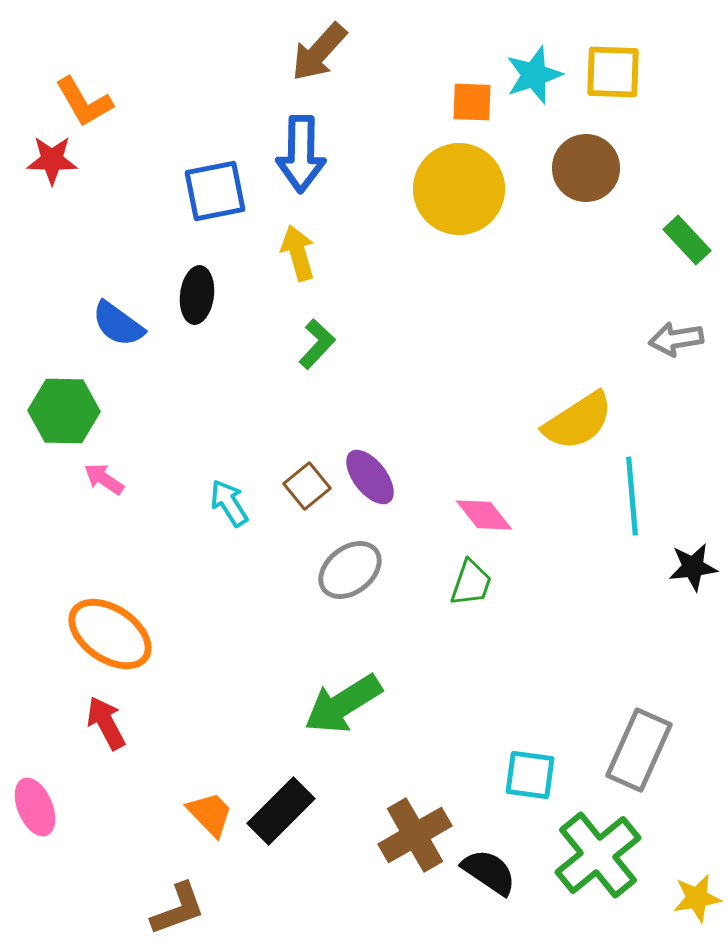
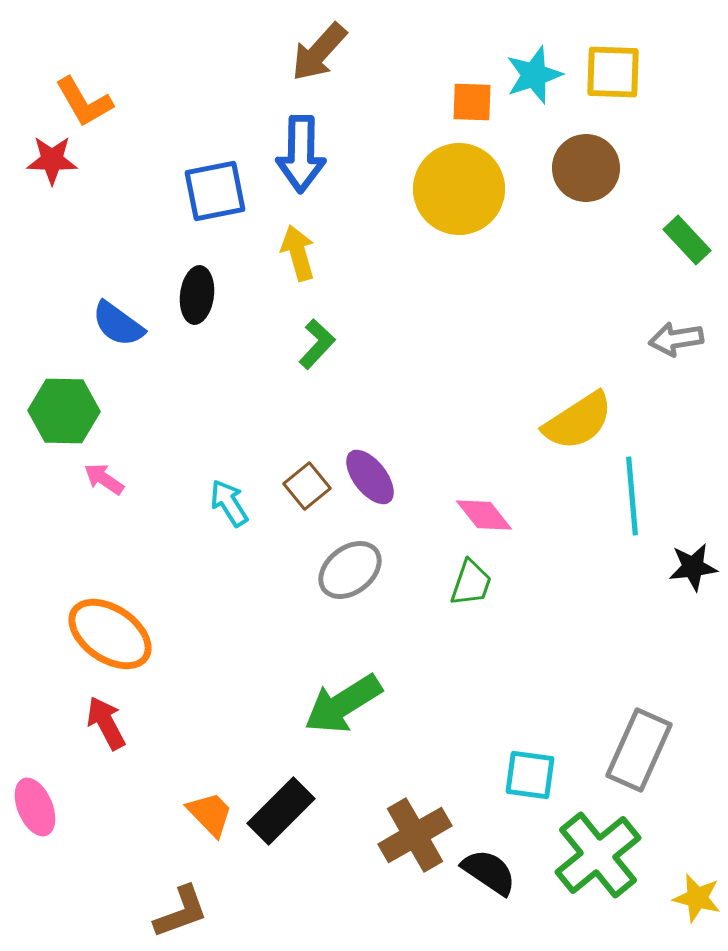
yellow star: rotated 24 degrees clockwise
brown L-shape: moved 3 px right, 3 px down
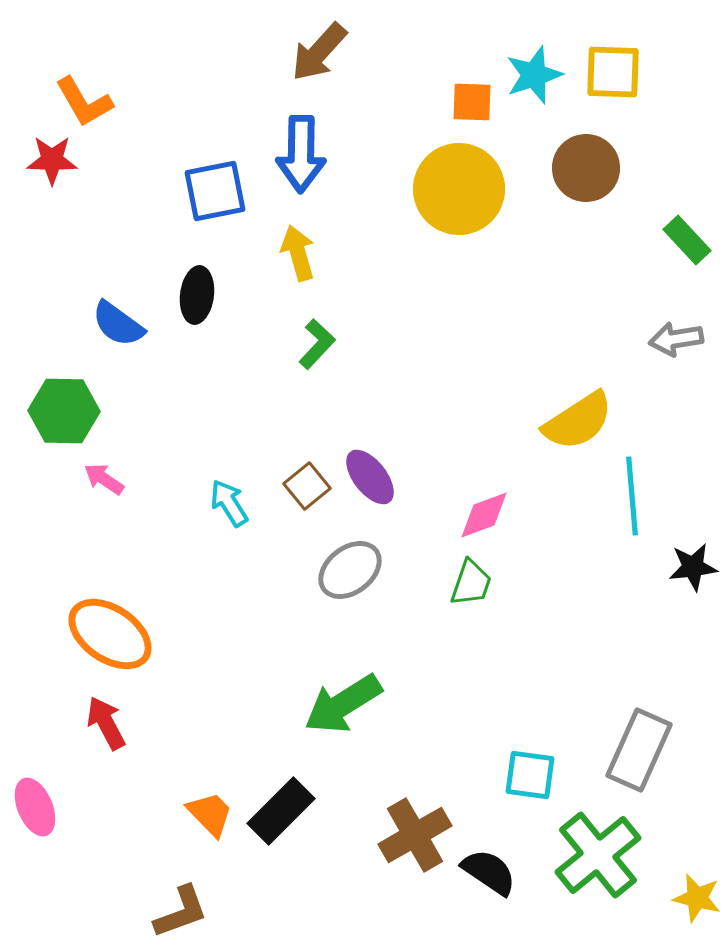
pink diamond: rotated 72 degrees counterclockwise
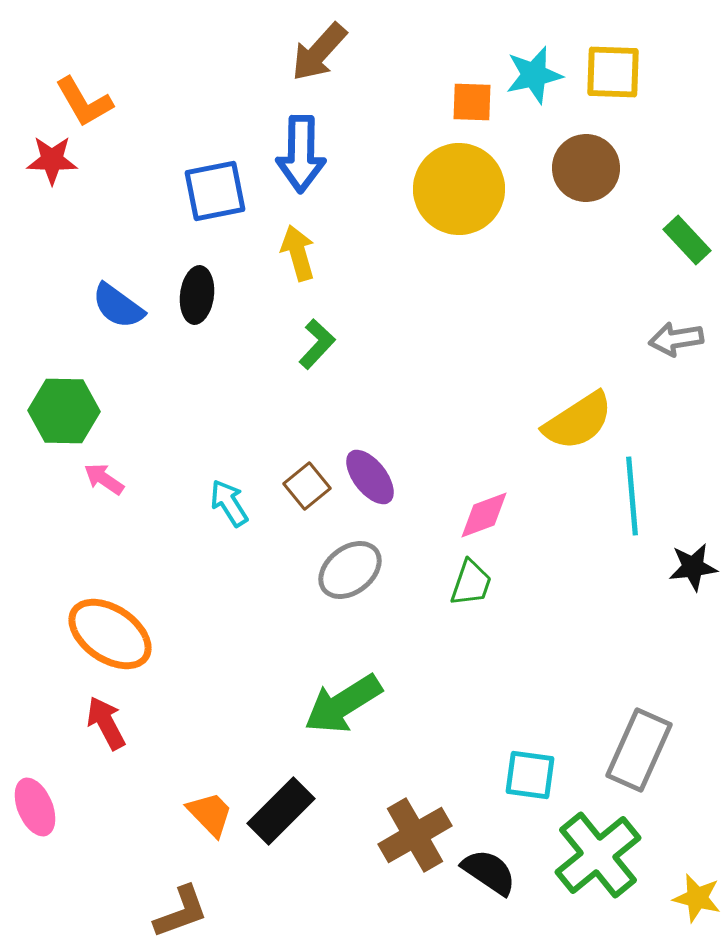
cyan star: rotated 6 degrees clockwise
blue semicircle: moved 18 px up
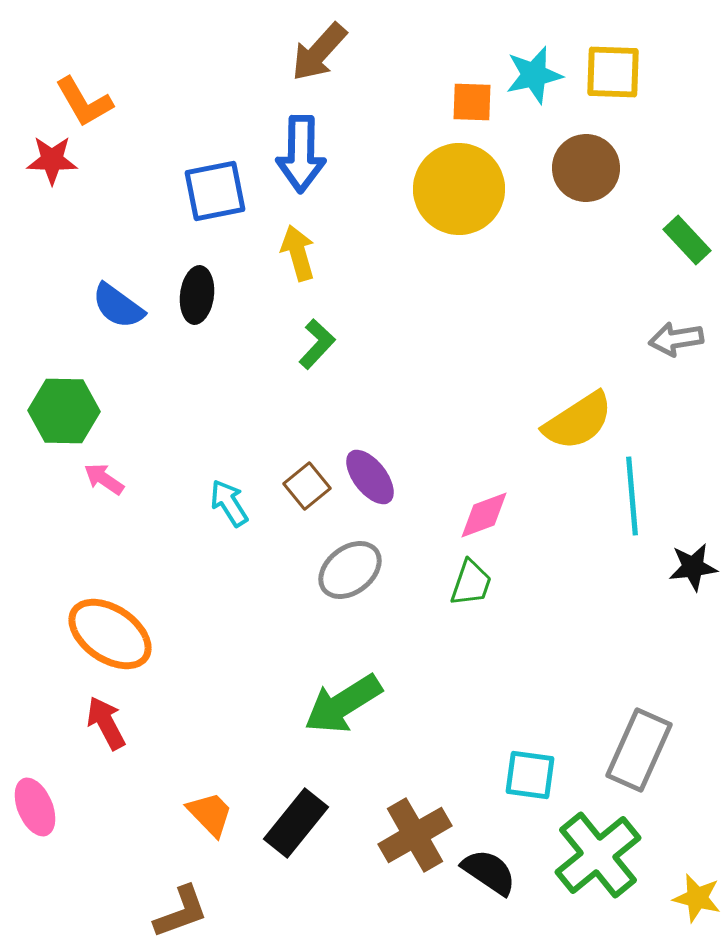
black rectangle: moved 15 px right, 12 px down; rotated 6 degrees counterclockwise
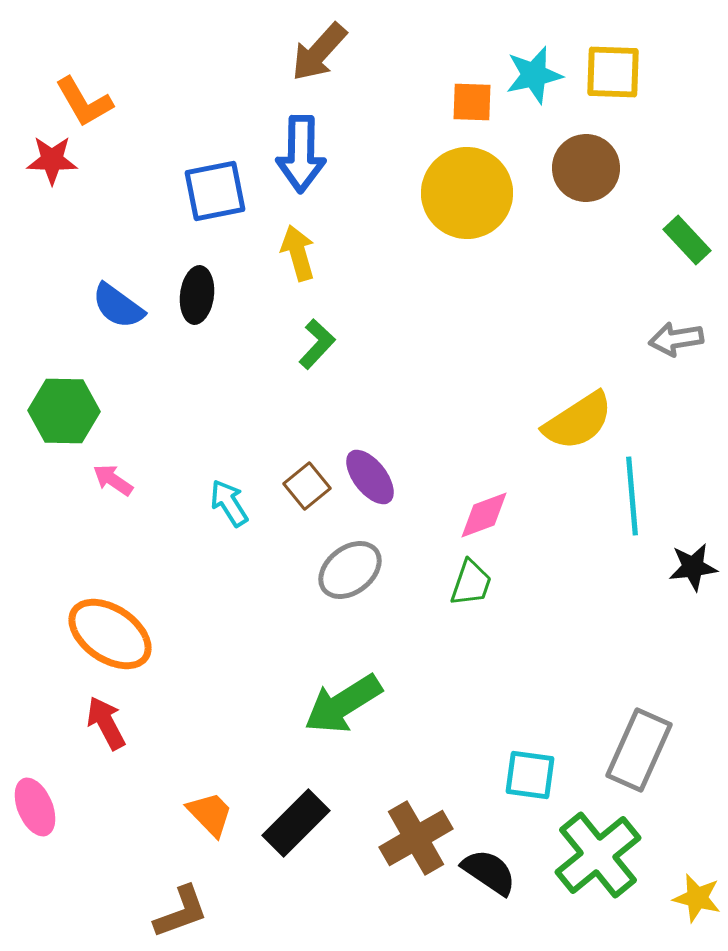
yellow circle: moved 8 px right, 4 px down
pink arrow: moved 9 px right, 1 px down
black rectangle: rotated 6 degrees clockwise
brown cross: moved 1 px right, 3 px down
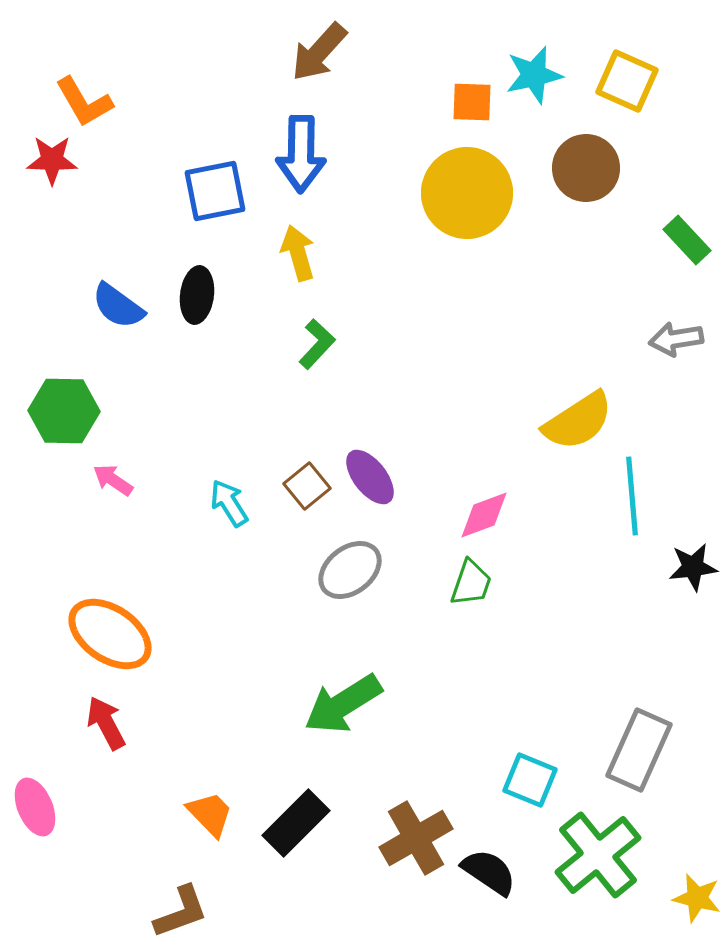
yellow square: moved 14 px right, 9 px down; rotated 22 degrees clockwise
cyan square: moved 5 px down; rotated 14 degrees clockwise
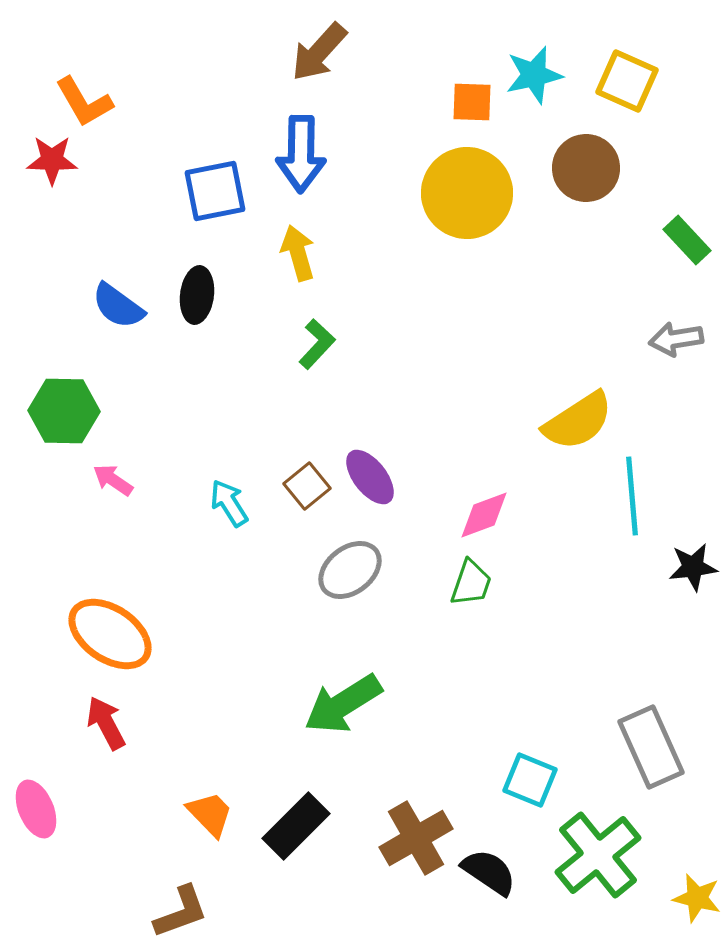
gray rectangle: moved 12 px right, 3 px up; rotated 48 degrees counterclockwise
pink ellipse: moved 1 px right, 2 px down
black rectangle: moved 3 px down
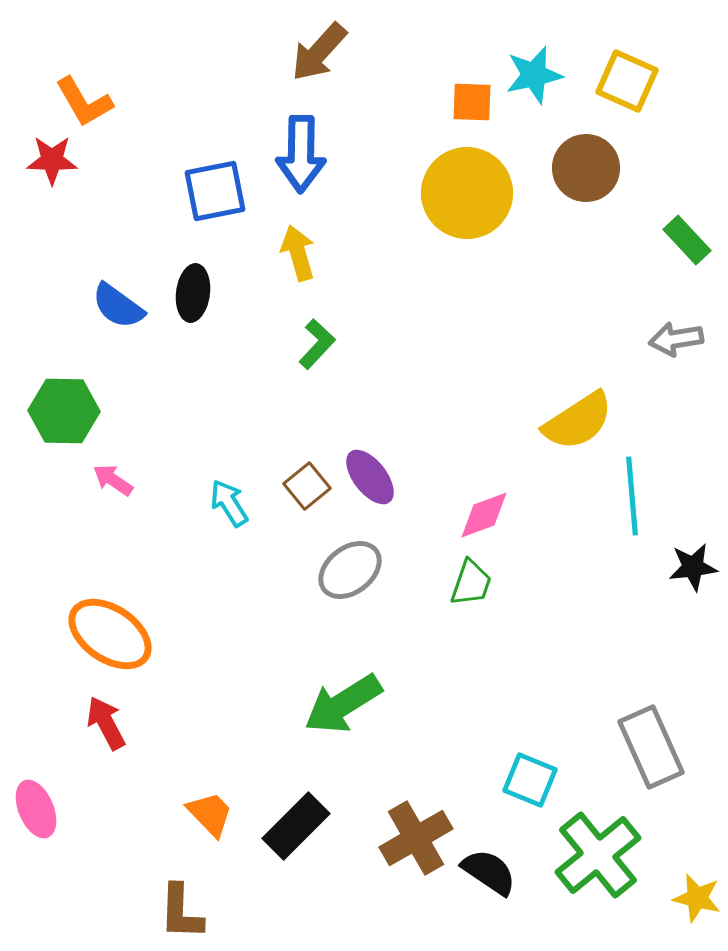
black ellipse: moved 4 px left, 2 px up
brown L-shape: rotated 112 degrees clockwise
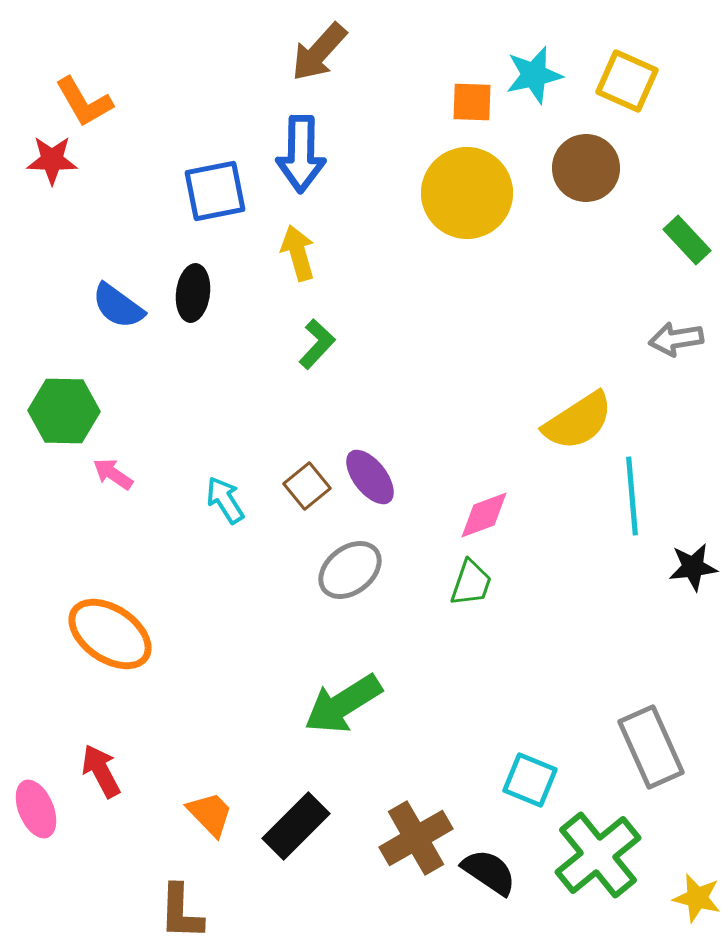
pink arrow: moved 6 px up
cyan arrow: moved 4 px left, 3 px up
red arrow: moved 5 px left, 48 px down
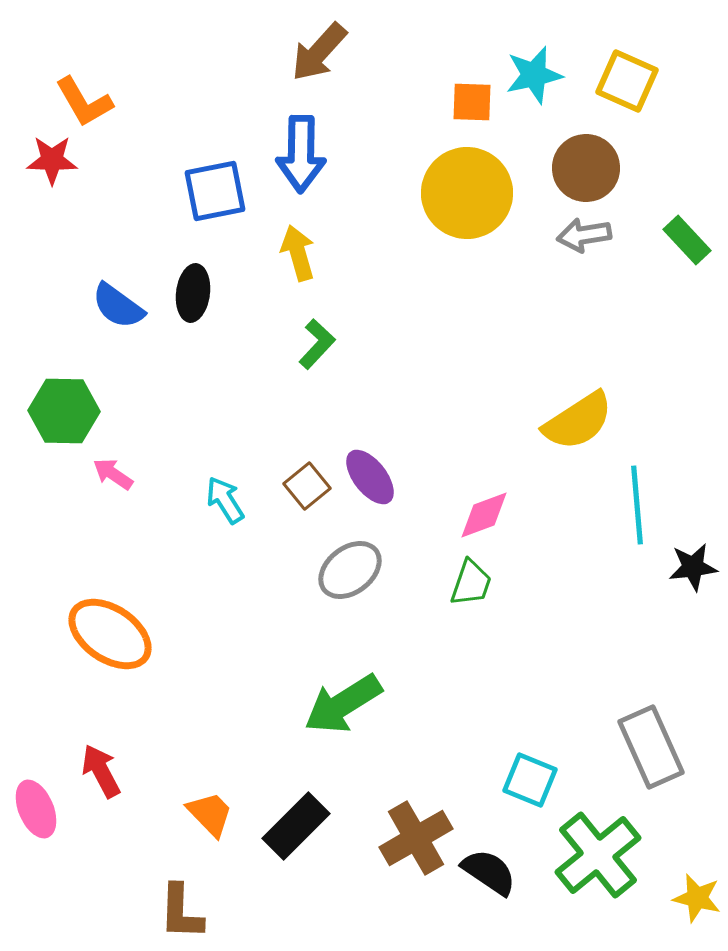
gray arrow: moved 92 px left, 104 px up
cyan line: moved 5 px right, 9 px down
